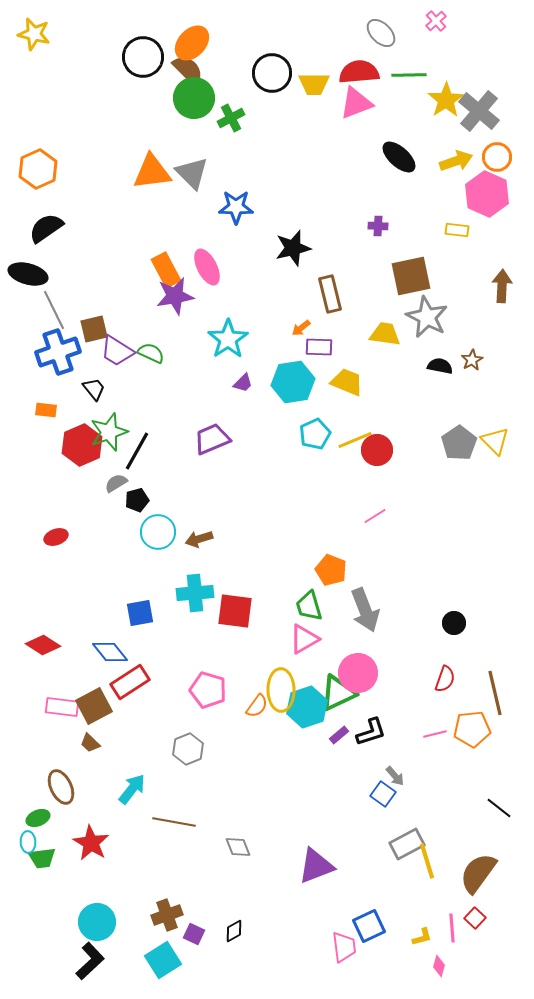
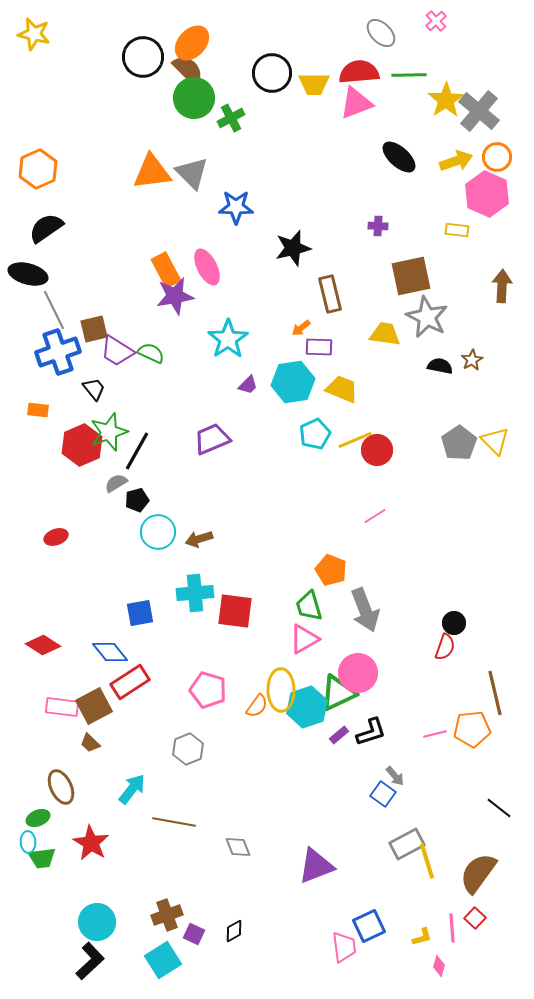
yellow trapezoid at (347, 382): moved 5 px left, 7 px down
purple trapezoid at (243, 383): moved 5 px right, 2 px down
orange rectangle at (46, 410): moved 8 px left
red semicircle at (445, 679): moved 32 px up
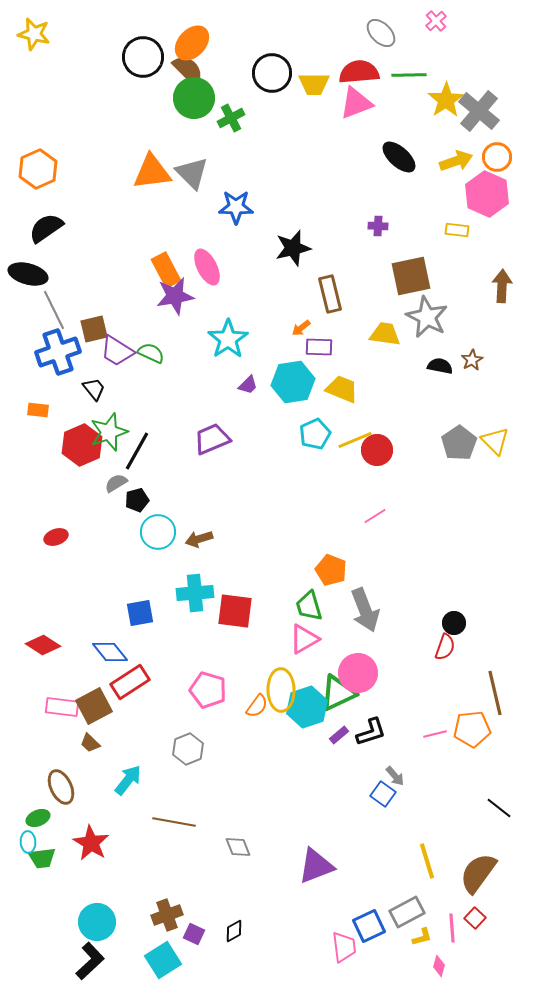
cyan arrow at (132, 789): moved 4 px left, 9 px up
gray rectangle at (407, 844): moved 68 px down
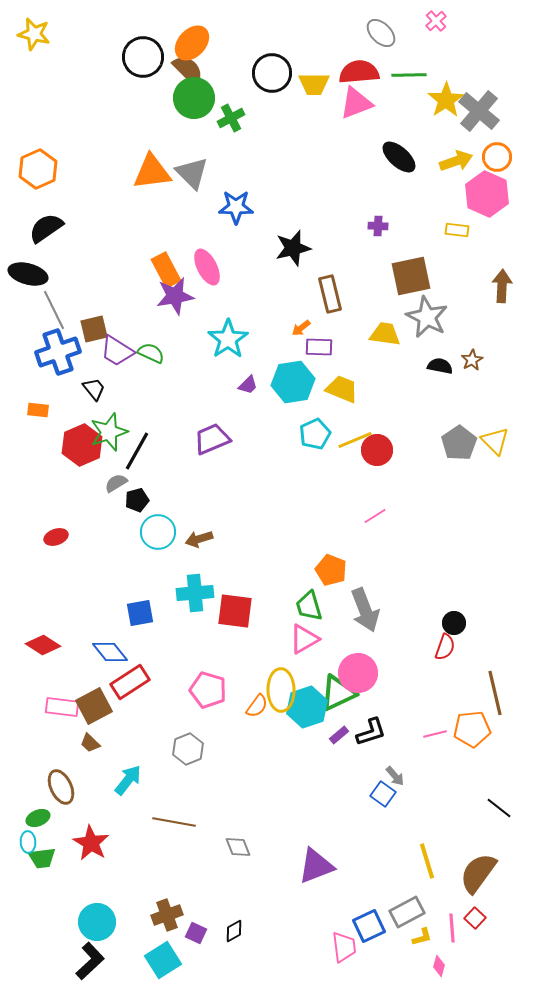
purple square at (194, 934): moved 2 px right, 1 px up
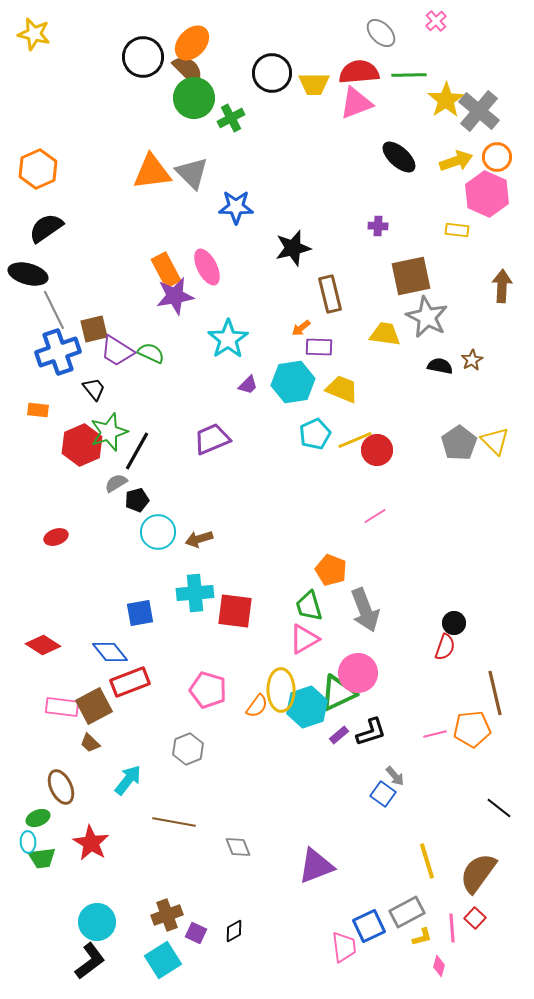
red rectangle at (130, 682): rotated 12 degrees clockwise
black L-shape at (90, 961): rotated 6 degrees clockwise
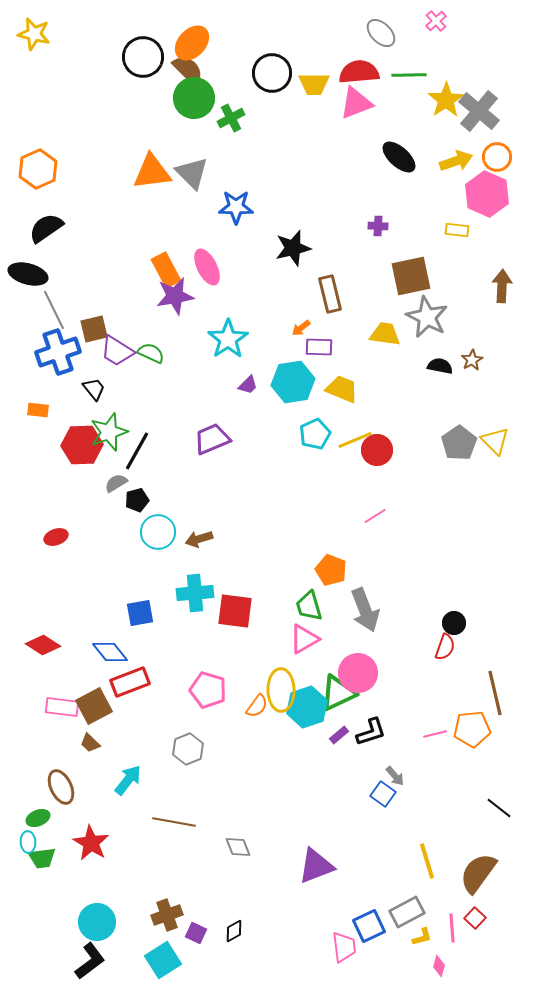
red hexagon at (82, 445): rotated 21 degrees clockwise
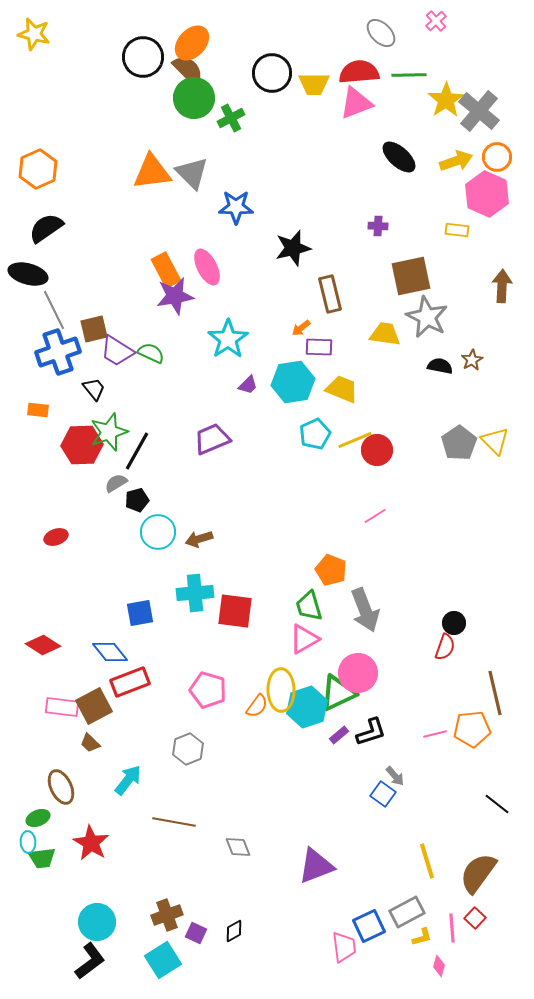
black line at (499, 808): moved 2 px left, 4 px up
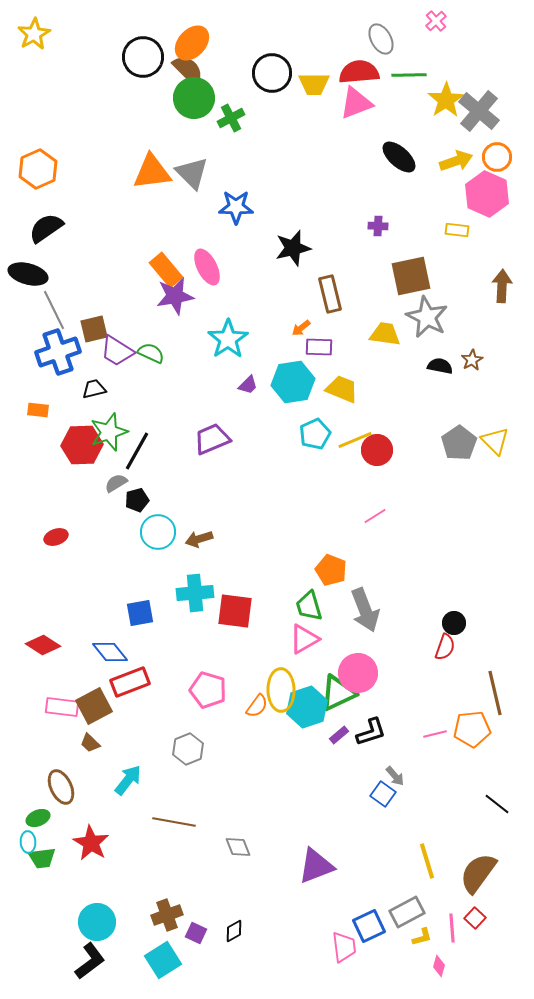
gray ellipse at (381, 33): moved 6 px down; rotated 16 degrees clockwise
yellow star at (34, 34): rotated 28 degrees clockwise
orange rectangle at (166, 270): rotated 12 degrees counterclockwise
black trapezoid at (94, 389): rotated 65 degrees counterclockwise
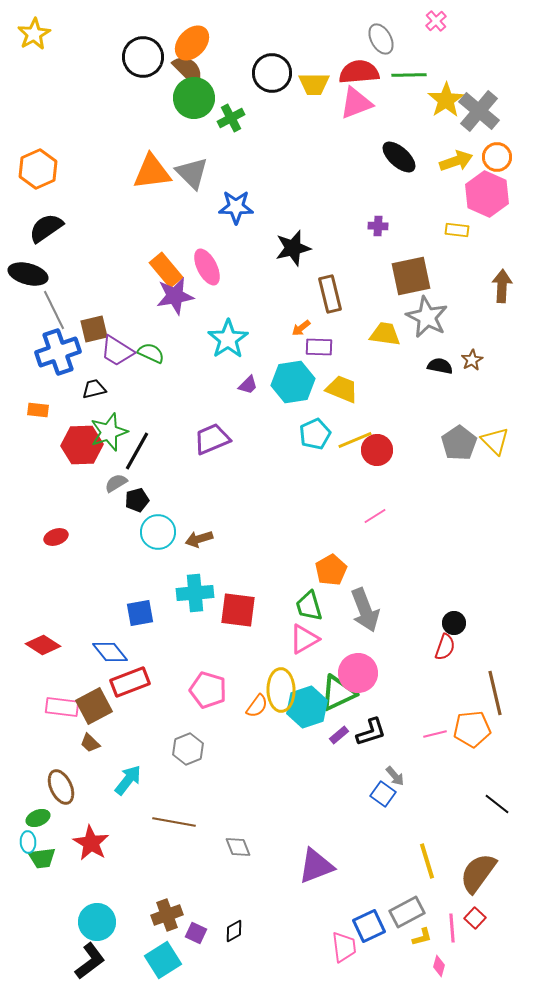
orange pentagon at (331, 570): rotated 20 degrees clockwise
red square at (235, 611): moved 3 px right, 1 px up
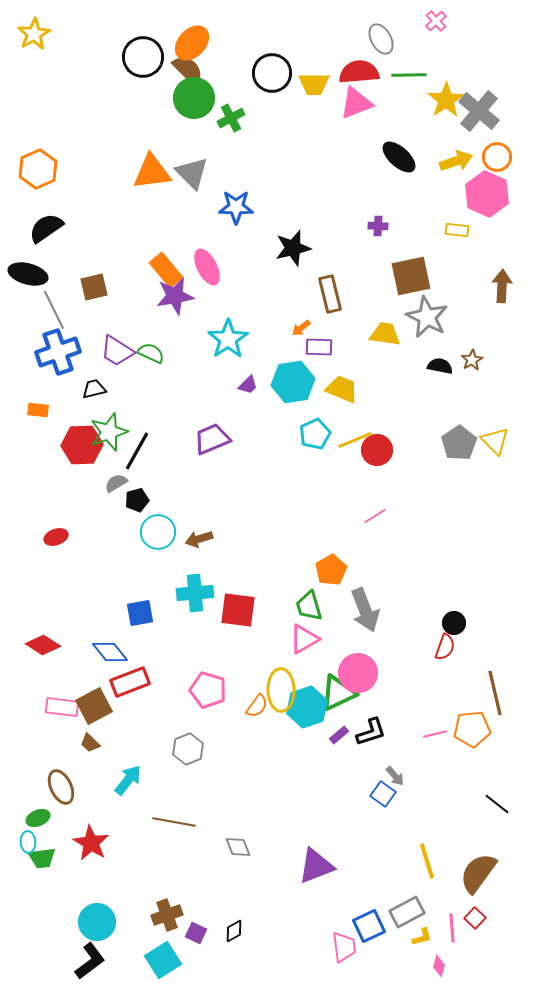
brown square at (94, 329): moved 42 px up
